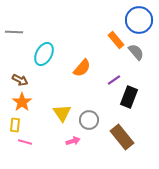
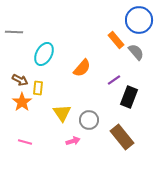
yellow rectangle: moved 23 px right, 37 px up
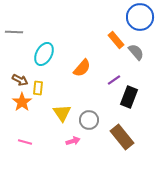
blue circle: moved 1 px right, 3 px up
